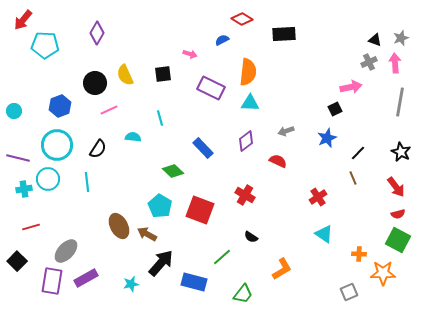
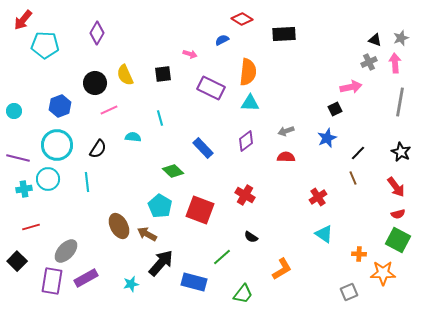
red semicircle at (278, 161): moved 8 px right, 4 px up; rotated 24 degrees counterclockwise
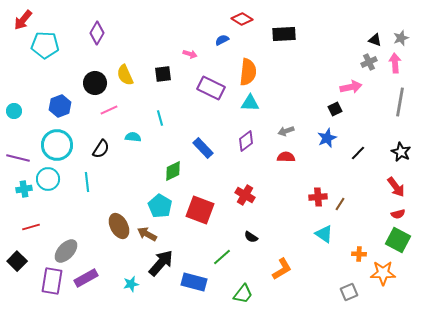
black semicircle at (98, 149): moved 3 px right
green diamond at (173, 171): rotated 70 degrees counterclockwise
brown line at (353, 178): moved 13 px left, 26 px down; rotated 56 degrees clockwise
red cross at (318, 197): rotated 30 degrees clockwise
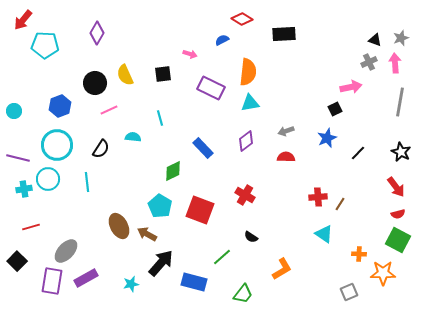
cyan triangle at (250, 103): rotated 12 degrees counterclockwise
